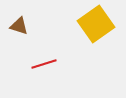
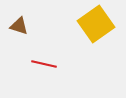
red line: rotated 30 degrees clockwise
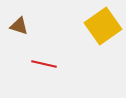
yellow square: moved 7 px right, 2 px down
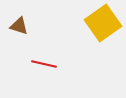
yellow square: moved 3 px up
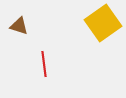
red line: rotated 70 degrees clockwise
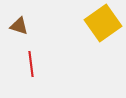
red line: moved 13 px left
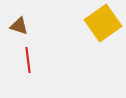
red line: moved 3 px left, 4 px up
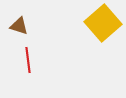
yellow square: rotated 6 degrees counterclockwise
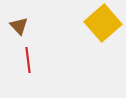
brown triangle: rotated 30 degrees clockwise
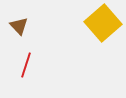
red line: moved 2 px left, 5 px down; rotated 25 degrees clockwise
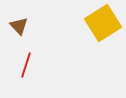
yellow square: rotated 9 degrees clockwise
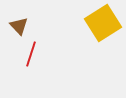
red line: moved 5 px right, 11 px up
